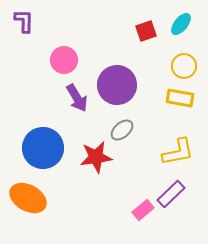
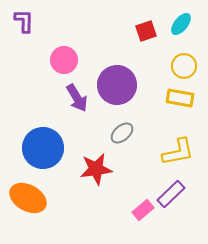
gray ellipse: moved 3 px down
red star: moved 12 px down
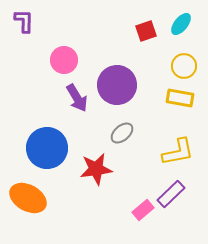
blue circle: moved 4 px right
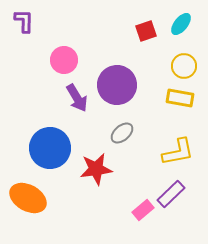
blue circle: moved 3 px right
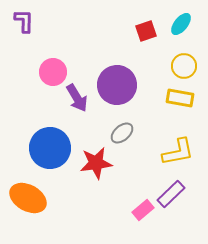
pink circle: moved 11 px left, 12 px down
red star: moved 6 px up
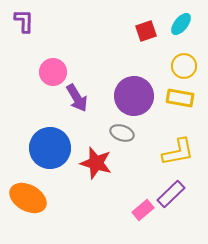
purple circle: moved 17 px right, 11 px down
gray ellipse: rotated 60 degrees clockwise
red star: rotated 24 degrees clockwise
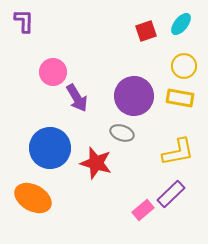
orange ellipse: moved 5 px right
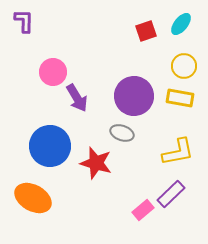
blue circle: moved 2 px up
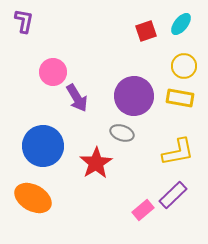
purple L-shape: rotated 10 degrees clockwise
blue circle: moved 7 px left
red star: rotated 24 degrees clockwise
purple rectangle: moved 2 px right, 1 px down
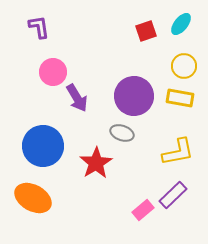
purple L-shape: moved 15 px right, 6 px down; rotated 20 degrees counterclockwise
